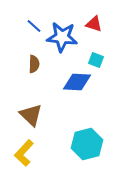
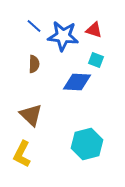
red triangle: moved 6 px down
blue star: moved 1 px right, 1 px up
yellow L-shape: moved 2 px left, 1 px down; rotated 16 degrees counterclockwise
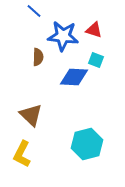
blue line: moved 15 px up
brown semicircle: moved 4 px right, 7 px up
blue diamond: moved 3 px left, 5 px up
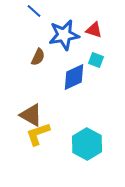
blue star: moved 1 px right, 1 px up; rotated 16 degrees counterclockwise
brown semicircle: rotated 24 degrees clockwise
blue diamond: rotated 28 degrees counterclockwise
brown triangle: rotated 15 degrees counterclockwise
cyan hexagon: rotated 16 degrees counterclockwise
yellow L-shape: moved 16 px right, 20 px up; rotated 44 degrees clockwise
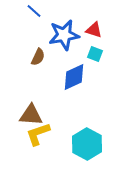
cyan square: moved 1 px left, 6 px up
brown triangle: rotated 25 degrees counterclockwise
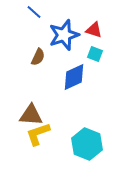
blue line: moved 1 px down
blue star: rotated 8 degrees counterclockwise
cyan hexagon: rotated 8 degrees counterclockwise
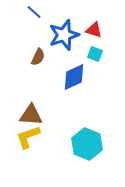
yellow L-shape: moved 10 px left, 3 px down
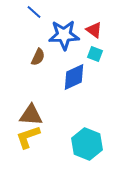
red triangle: rotated 18 degrees clockwise
blue star: rotated 16 degrees clockwise
